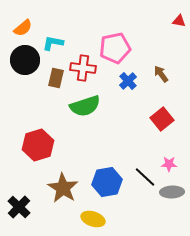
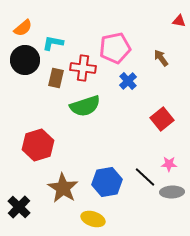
brown arrow: moved 16 px up
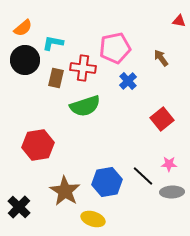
red hexagon: rotated 8 degrees clockwise
black line: moved 2 px left, 1 px up
brown star: moved 2 px right, 3 px down
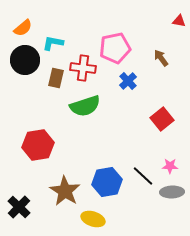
pink star: moved 1 px right, 2 px down
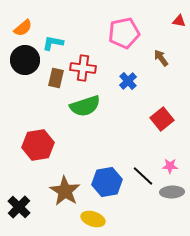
pink pentagon: moved 9 px right, 15 px up
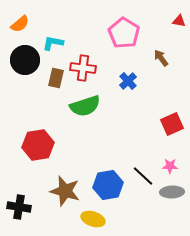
orange semicircle: moved 3 px left, 4 px up
pink pentagon: rotated 28 degrees counterclockwise
red square: moved 10 px right, 5 px down; rotated 15 degrees clockwise
blue hexagon: moved 1 px right, 3 px down
brown star: rotated 16 degrees counterclockwise
black cross: rotated 35 degrees counterclockwise
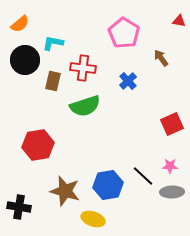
brown rectangle: moved 3 px left, 3 px down
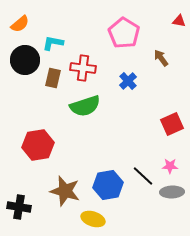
brown rectangle: moved 3 px up
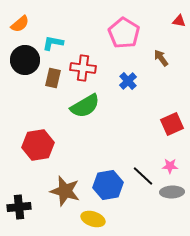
green semicircle: rotated 12 degrees counterclockwise
black cross: rotated 15 degrees counterclockwise
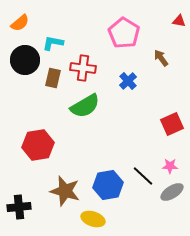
orange semicircle: moved 1 px up
gray ellipse: rotated 30 degrees counterclockwise
